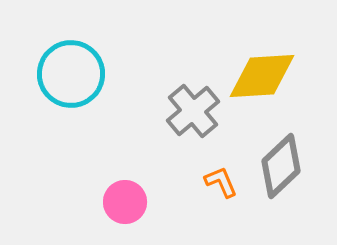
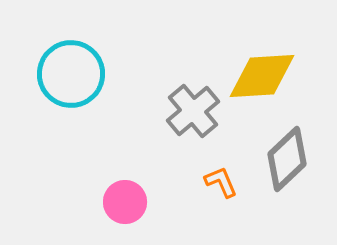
gray diamond: moved 6 px right, 7 px up
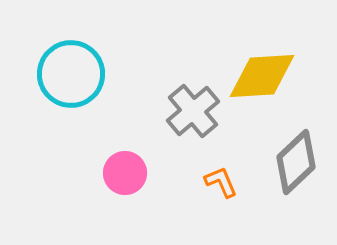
gray diamond: moved 9 px right, 3 px down
pink circle: moved 29 px up
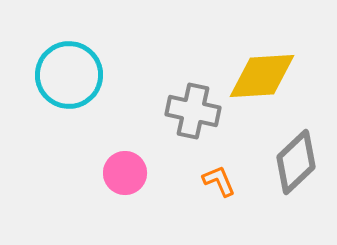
cyan circle: moved 2 px left, 1 px down
gray cross: rotated 38 degrees counterclockwise
orange L-shape: moved 2 px left, 1 px up
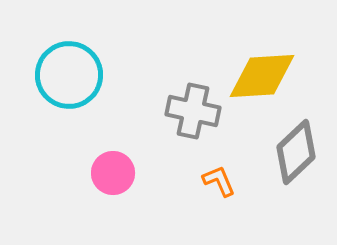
gray diamond: moved 10 px up
pink circle: moved 12 px left
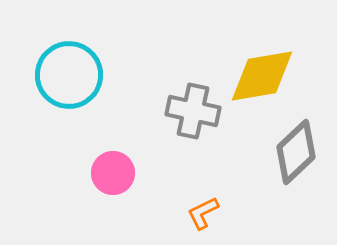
yellow diamond: rotated 6 degrees counterclockwise
orange L-shape: moved 16 px left, 32 px down; rotated 93 degrees counterclockwise
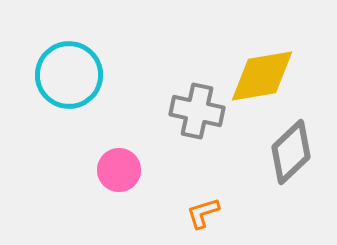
gray cross: moved 4 px right
gray diamond: moved 5 px left
pink circle: moved 6 px right, 3 px up
orange L-shape: rotated 9 degrees clockwise
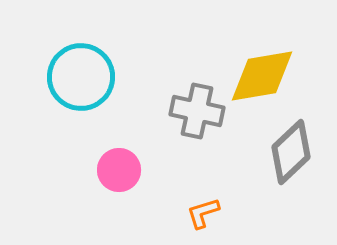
cyan circle: moved 12 px right, 2 px down
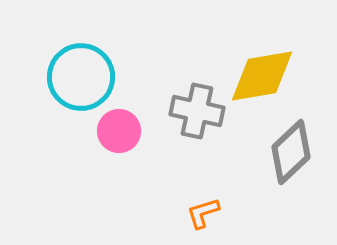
pink circle: moved 39 px up
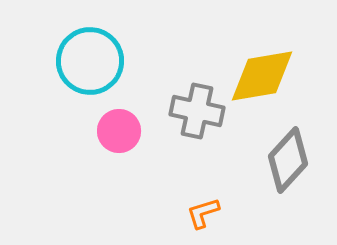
cyan circle: moved 9 px right, 16 px up
gray diamond: moved 3 px left, 8 px down; rotated 4 degrees counterclockwise
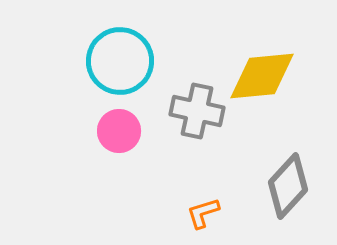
cyan circle: moved 30 px right
yellow diamond: rotated 4 degrees clockwise
gray diamond: moved 26 px down
